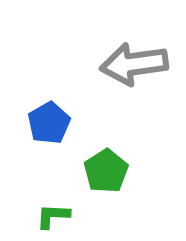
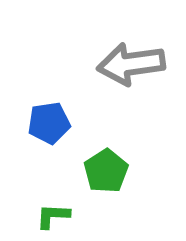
gray arrow: moved 3 px left
blue pentagon: rotated 21 degrees clockwise
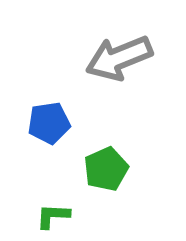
gray arrow: moved 12 px left, 6 px up; rotated 14 degrees counterclockwise
green pentagon: moved 2 px up; rotated 9 degrees clockwise
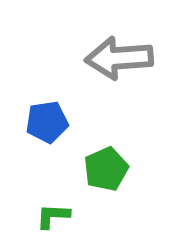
gray arrow: rotated 18 degrees clockwise
blue pentagon: moved 2 px left, 1 px up
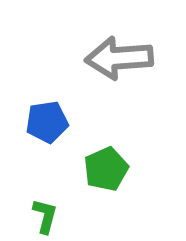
green L-shape: moved 8 px left; rotated 102 degrees clockwise
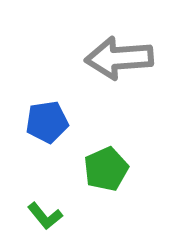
green L-shape: rotated 126 degrees clockwise
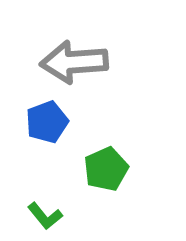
gray arrow: moved 45 px left, 4 px down
blue pentagon: rotated 12 degrees counterclockwise
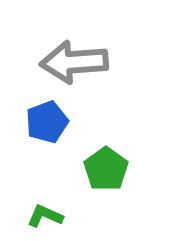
green pentagon: rotated 12 degrees counterclockwise
green L-shape: rotated 153 degrees clockwise
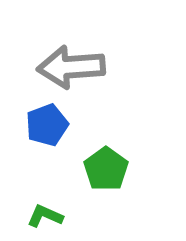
gray arrow: moved 3 px left, 5 px down
blue pentagon: moved 3 px down
